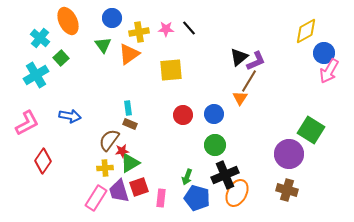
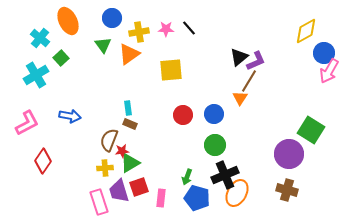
brown semicircle at (109, 140): rotated 15 degrees counterclockwise
pink rectangle at (96, 198): moved 3 px right, 4 px down; rotated 50 degrees counterclockwise
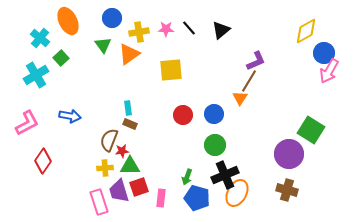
black triangle at (239, 57): moved 18 px left, 27 px up
green triangle at (130, 163): moved 3 px down; rotated 30 degrees clockwise
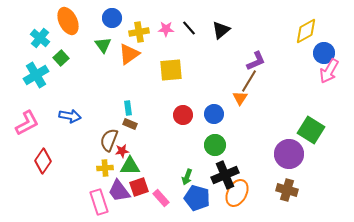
purple trapezoid at (119, 191): rotated 20 degrees counterclockwise
pink rectangle at (161, 198): rotated 48 degrees counterclockwise
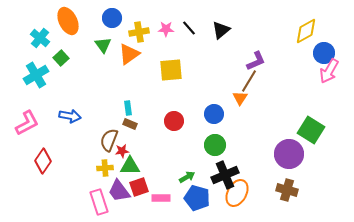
red circle at (183, 115): moved 9 px left, 6 px down
green arrow at (187, 177): rotated 140 degrees counterclockwise
pink rectangle at (161, 198): rotated 48 degrees counterclockwise
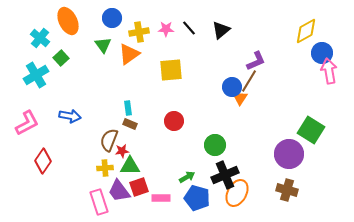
blue circle at (324, 53): moved 2 px left
pink arrow at (329, 71): rotated 140 degrees clockwise
blue circle at (214, 114): moved 18 px right, 27 px up
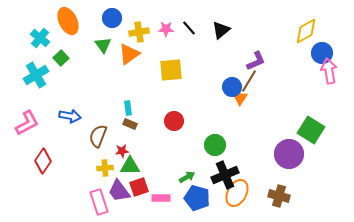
brown semicircle at (109, 140): moved 11 px left, 4 px up
brown cross at (287, 190): moved 8 px left, 6 px down
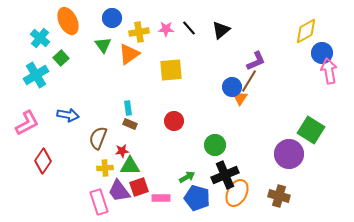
blue arrow at (70, 116): moved 2 px left, 1 px up
brown semicircle at (98, 136): moved 2 px down
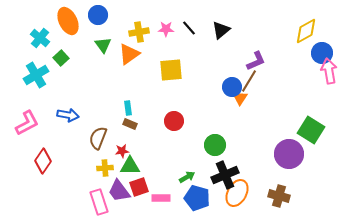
blue circle at (112, 18): moved 14 px left, 3 px up
